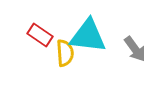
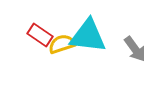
yellow semicircle: moved 3 px left, 9 px up; rotated 104 degrees counterclockwise
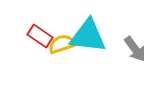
red rectangle: moved 1 px down
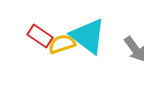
cyan triangle: rotated 30 degrees clockwise
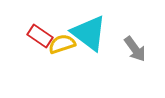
cyan triangle: moved 1 px right, 3 px up
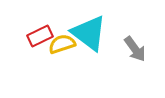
red rectangle: rotated 60 degrees counterclockwise
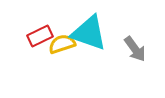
cyan triangle: rotated 18 degrees counterclockwise
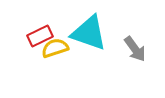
yellow semicircle: moved 7 px left, 4 px down
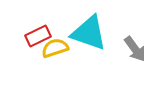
red rectangle: moved 2 px left
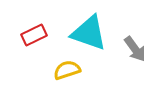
red rectangle: moved 4 px left, 1 px up
yellow semicircle: moved 12 px right, 22 px down
